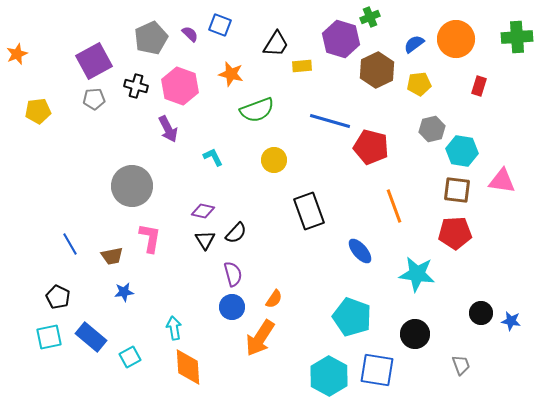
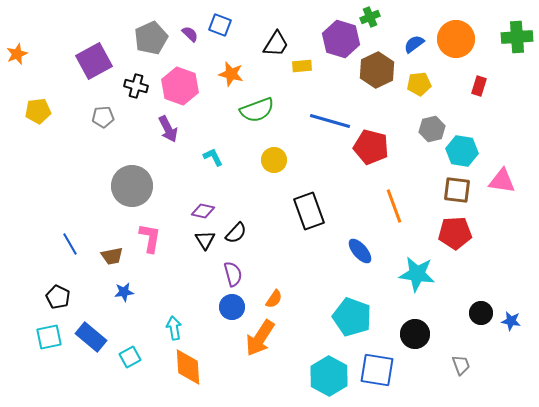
gray pentagon at (94, 99): moved 9 px right, 18 px down
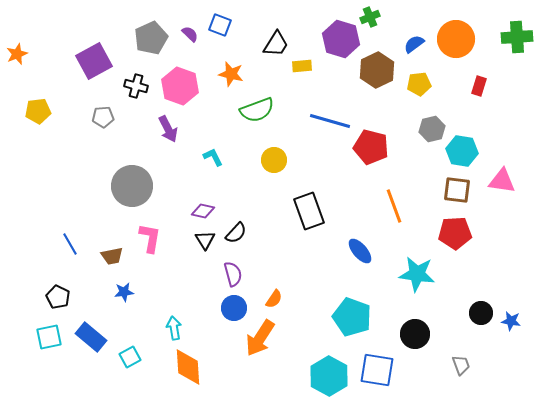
blue circle at (232, 307): moved 2 px right, 1 px down
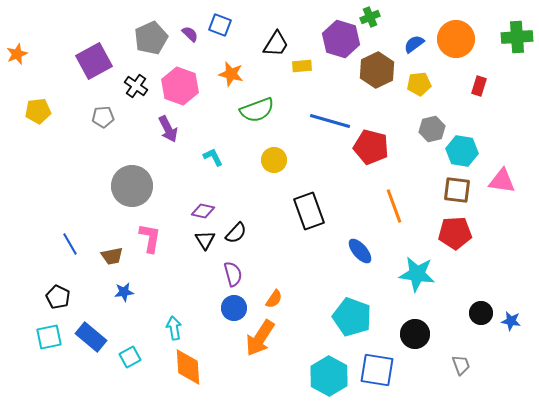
black cross at (136, 86): rotated 20 degrees clockwise
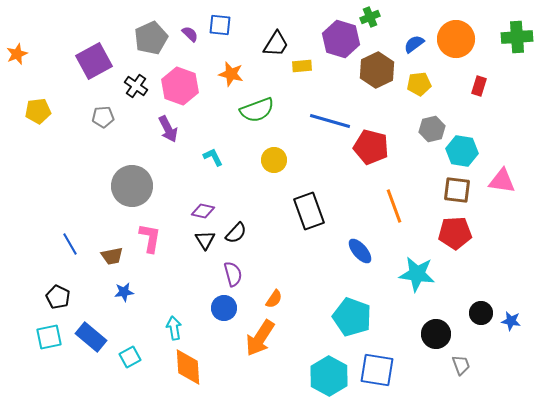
blue square at (220, 25): rotated 15 degrees counterclockwise
blue circle at (234, 308): moved 10 px left
black circle at (415, 334): moved 21 px right
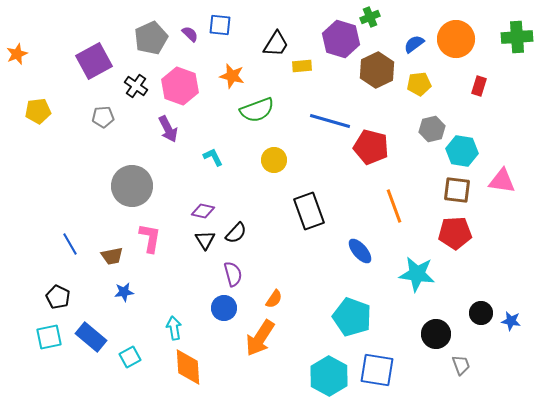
orange star at (231, 74): moved 1 px right, 2 px down
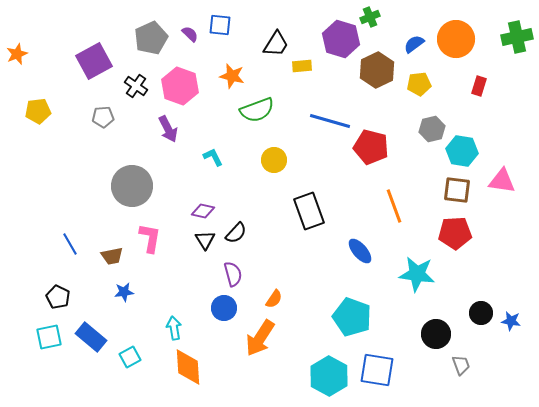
green cross at (517, 37): rotated 8 degrees counterclockwise
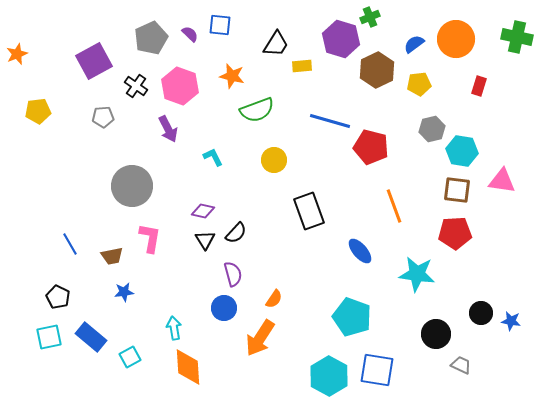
green cross at (517, 37): rotated 24 degrees clockwise
gray trapezoid at (461, 365): rotated 45 degrees counterclockwise
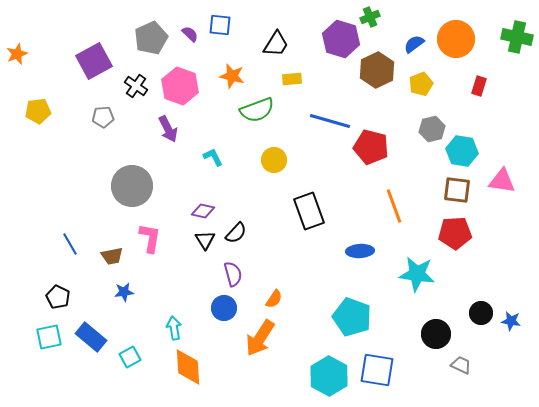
yellow rectangle at (302, 66): moved 10 px left, 13 px down
yellow pentagon at (419, 84): moved 2 px right; rotated 15 degrees counterclockwise
blue ellipse at (360, 251): rotated 52 degrees counterclockwise
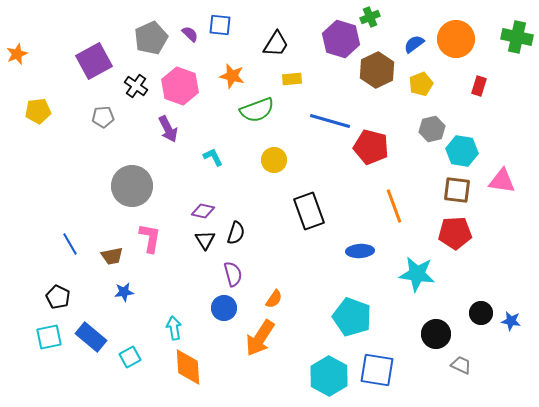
black semicircle at (236, 233): rotated 25 degrees counterclockwise
